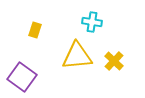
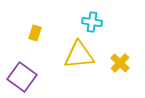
yellow rectangle: moved 3 px down
yellow triangle: moved 2 px right, 1 px up
yellow cross: moved 6 px right, 2 px down
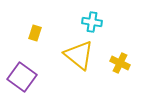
yellow triangle: rotated 44 degrees clockwise
yellow cross: rotated 18 degrees counterclockwise
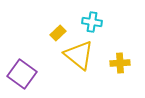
yellow rectangle: moved 23 px right; rotated 28 degrees clockwise
yellow cross: rotated 30 degrees counterclockwise
purple square: moved 3 px up
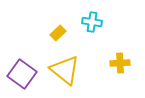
yellow triangle: moved 14 px left, 15 px down
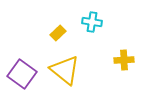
yellow cross: moved 4 px right, 3 px up
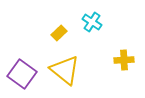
cyan cross: rotated 24 degrees clockwise
yellow rectangle: moved 1 px right
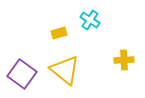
cyan cross: moved 2 px left, 2 px up
yellow rectangle: rotated 28 degrees clockwise
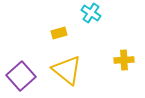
cyan cross: moved 1 px right, 7 px up
yellow triangle: moved 2 px right
purple square: moved 1 px left, 2 px down; rotated 12 degrees clockwise
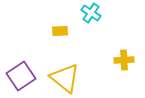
yellow rectangle: moved 1 px right, 2 px up; rotated 14 degrees clockwise
yellow triangle: moved 2 px left, 8 px down
purple square: rotated 8 degrees clockwise
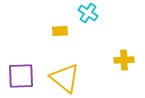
cyan cross: moved 3 px left
purple square: rotated 32 degrees clockwise
